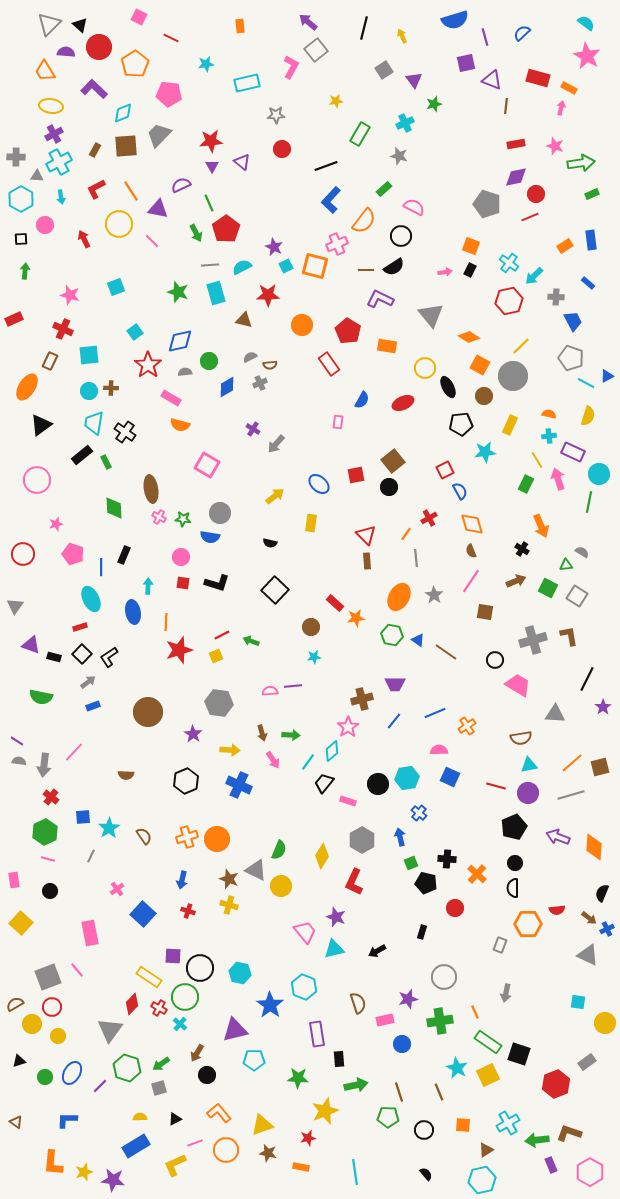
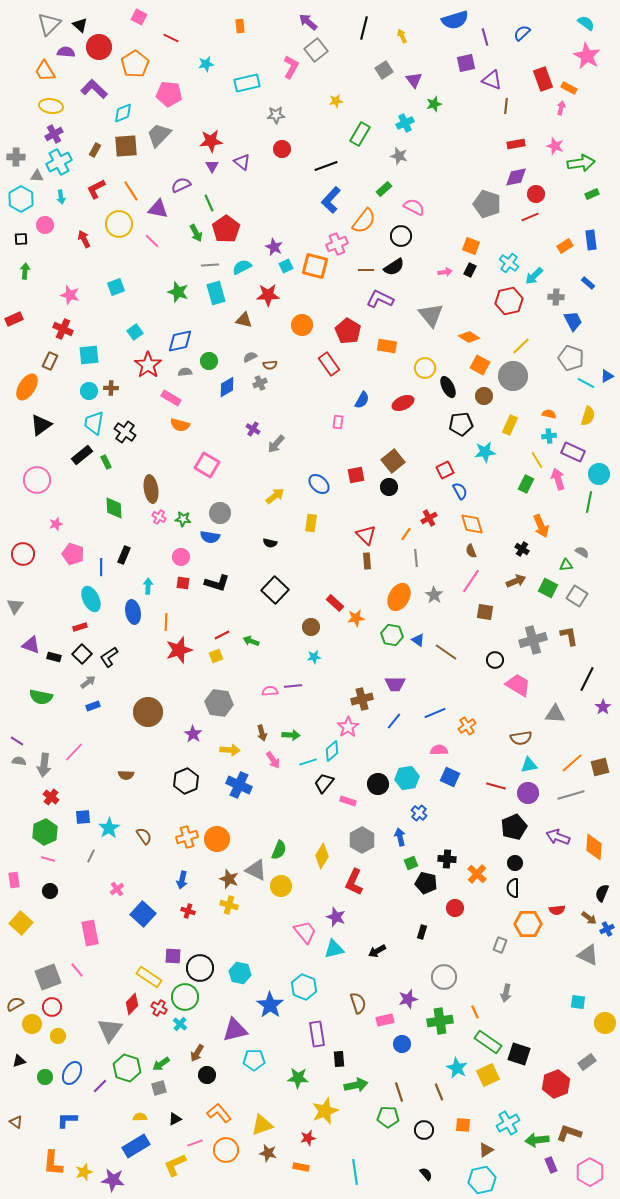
red rectangle at (538, 78): moved 5 px right, 1 px down; rotated 55 degrees clockwise
cyan line at (308, 762): rotated 36 degrees clockwise
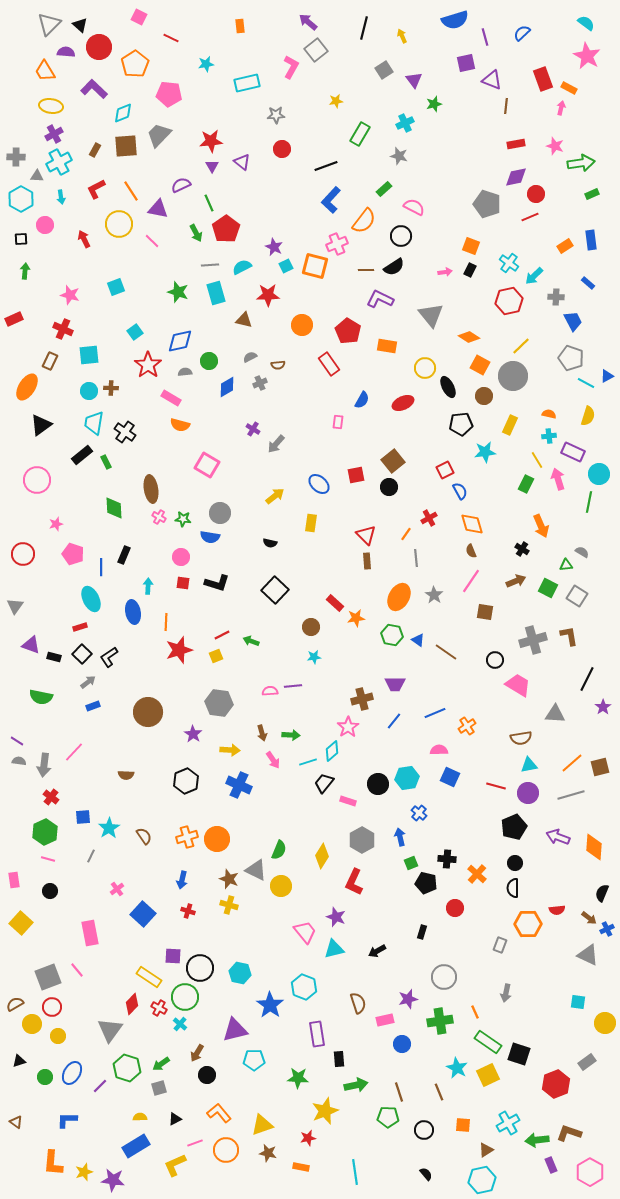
brown semicircle at (270, 365): moved 8 px right
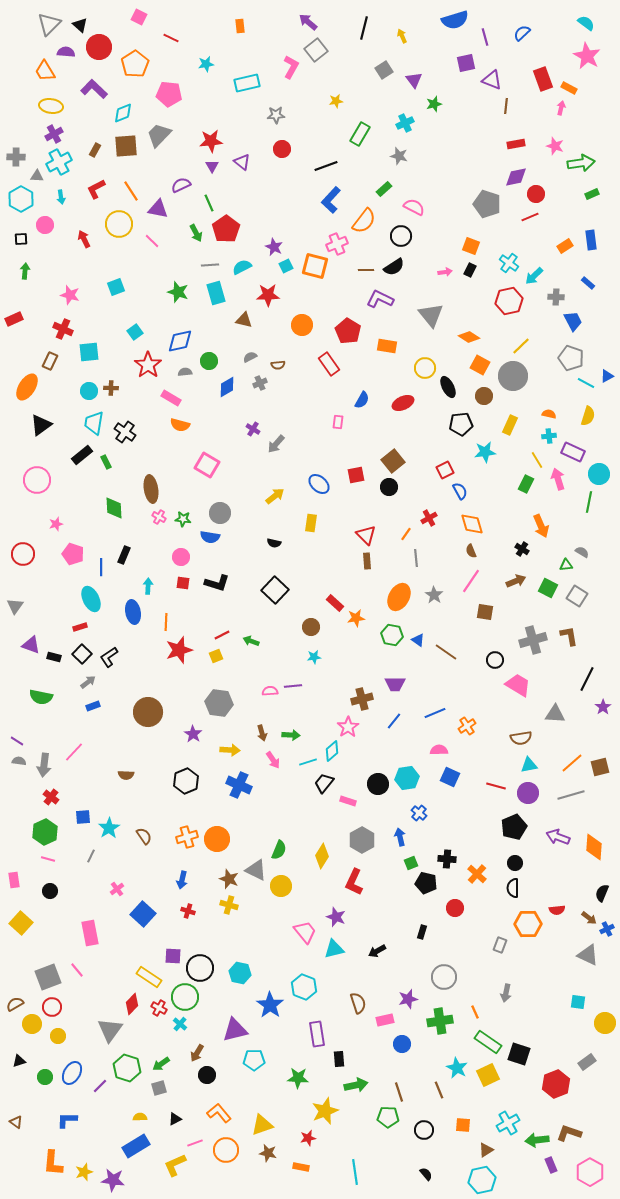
cyan square at (89, 355): moved 3 px up
black semicircle at (270, 543): moved 4 px right
brown line at (439, 1092): moved 2 px up
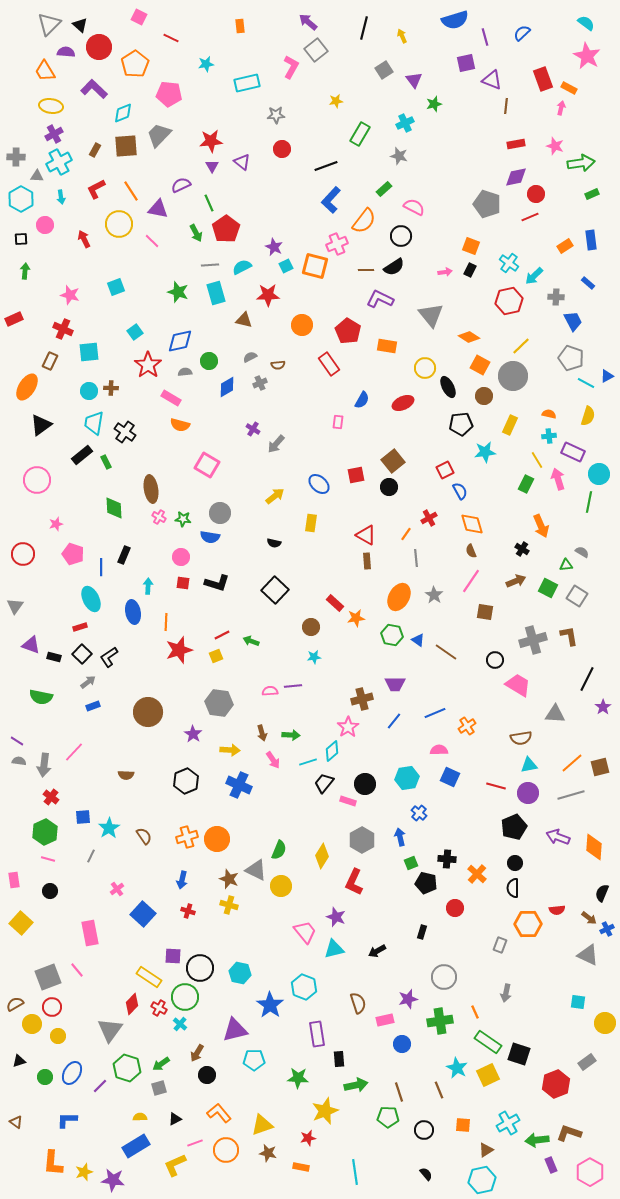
red triangle at (366, 535): rotated 15 degrees counterclockwise
black circle at (378, 784): moved 13 px left
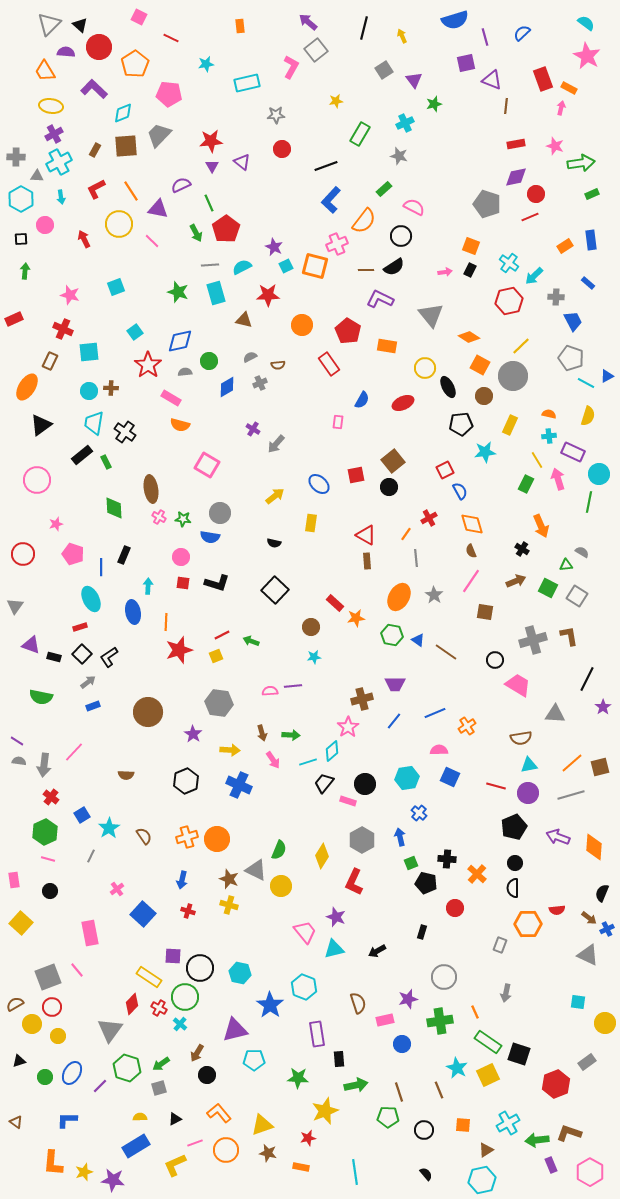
blue square at (83, 817): moved 1 px left, 2 px up; rotated 28 degrees counterclockwise
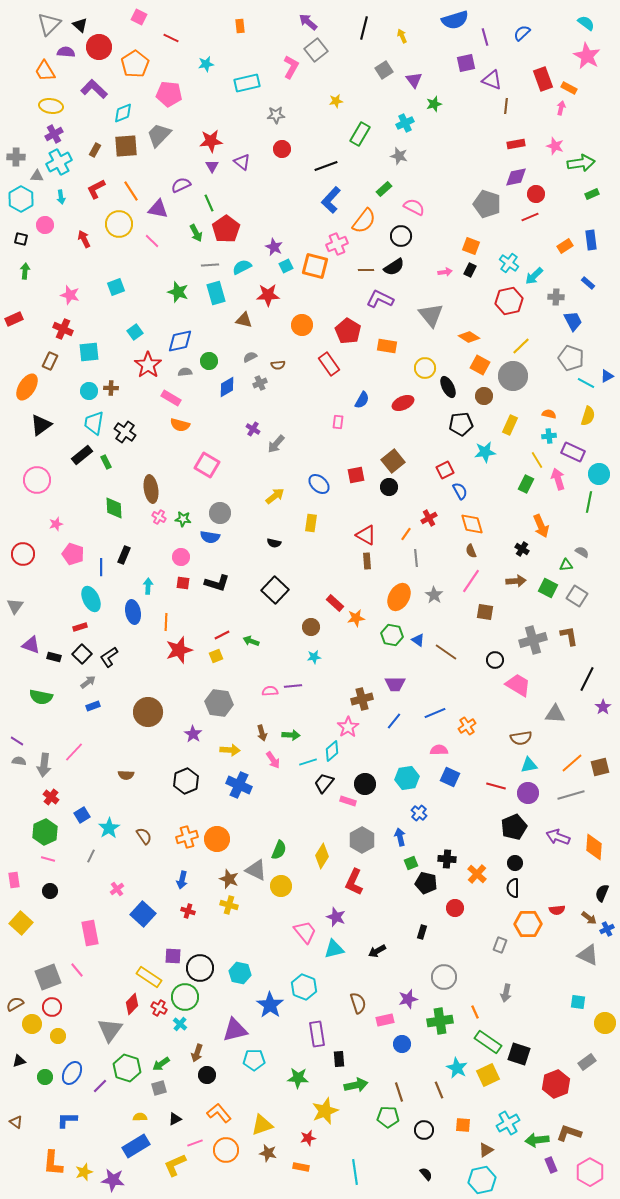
black square at (21, 239): rotated 16 degrees clockwise
brown arrow at (516, 581): rotated 18 degrees clockwise
brown arrow at (197, 1053): rotated 12 degrees counterclockwise
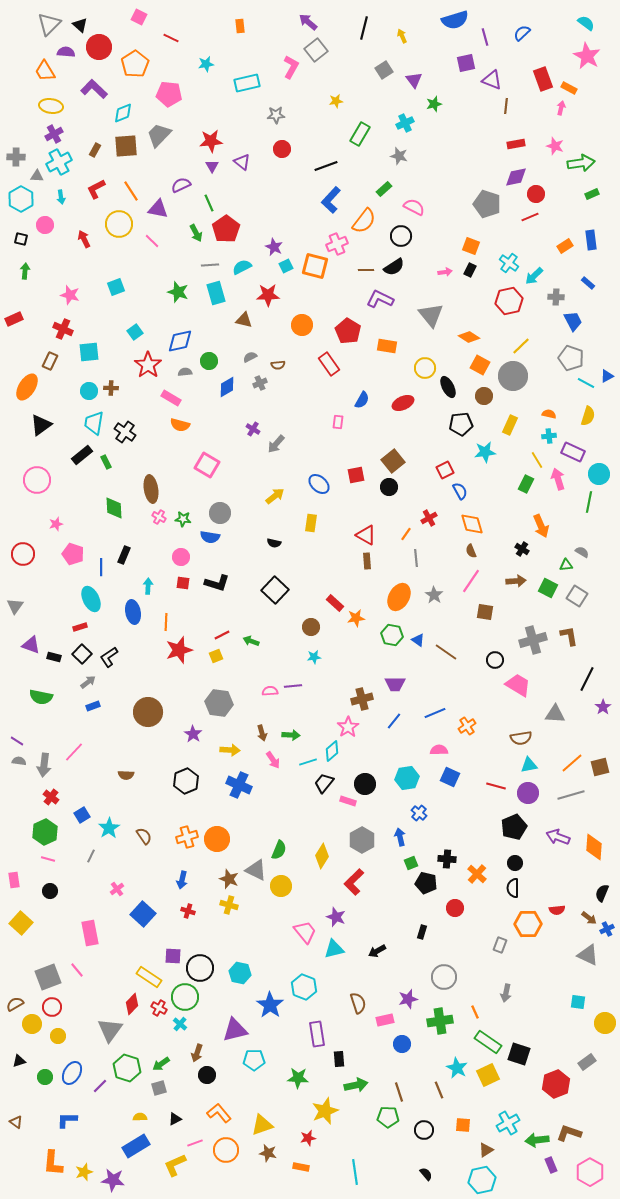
red L-shape at (354, 882): rotated 20 degrees clockwise
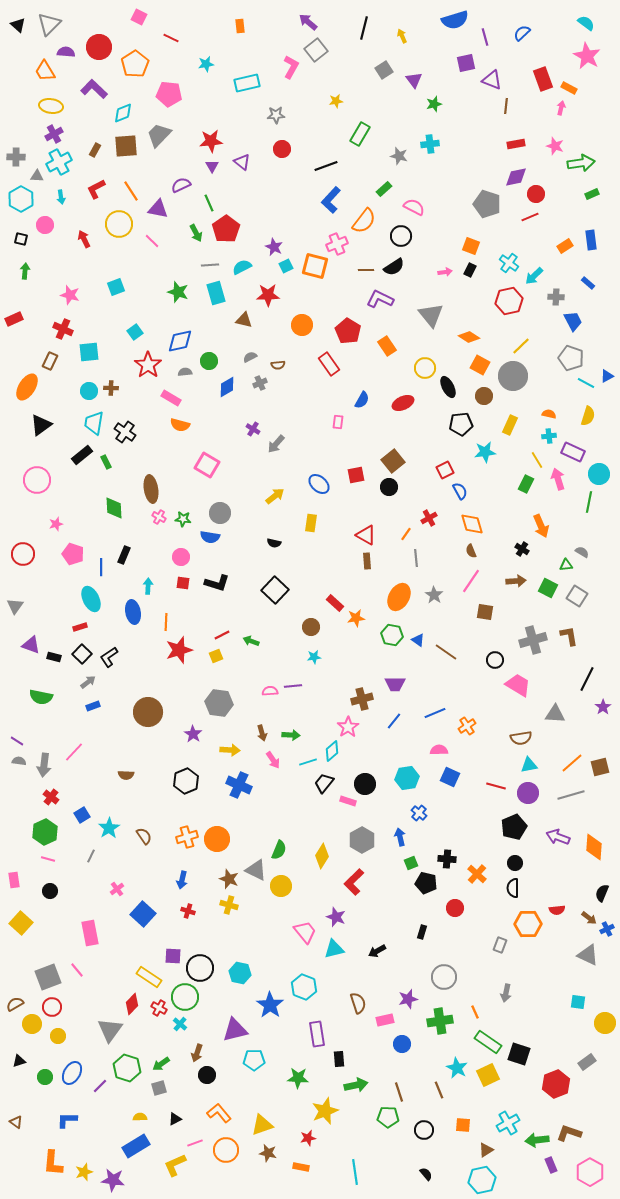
black triangle at (80, 25): moved 62 px left
cyan cross at (405, 123): moved 25 px right, 21 px down; rotated 18 degrees clockwise
orange rectangle at (387, 346): rotated 48 degrees clockwise
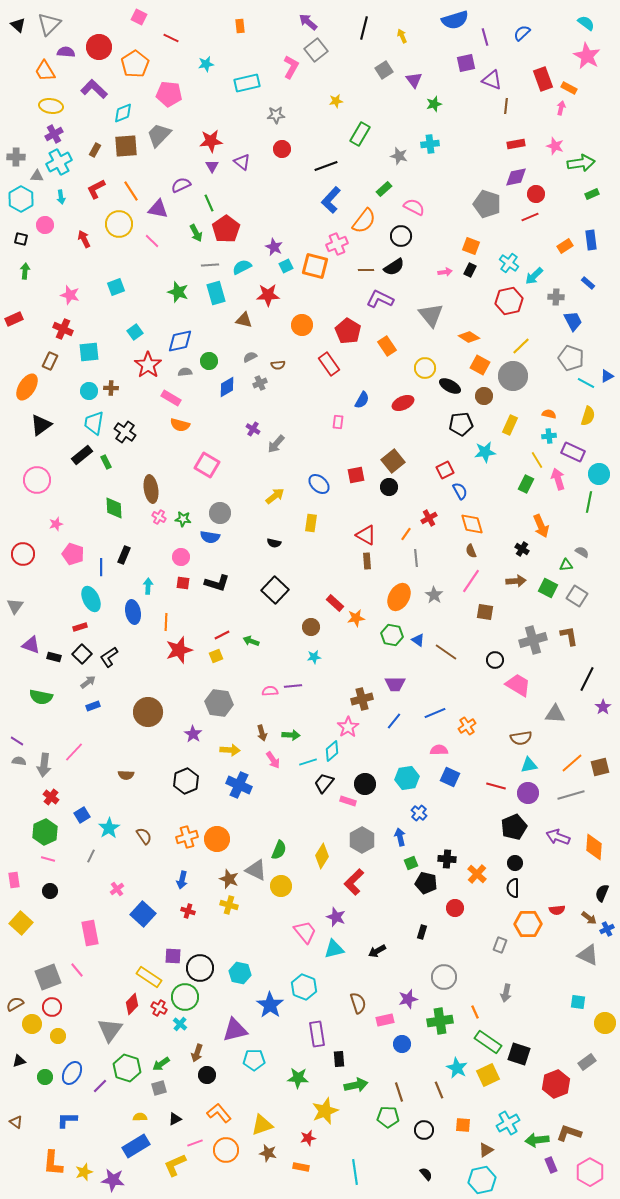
black ellipse at (448, 387): moved 2 px right, 1 px up; rotated 35 degrees counterclockwise
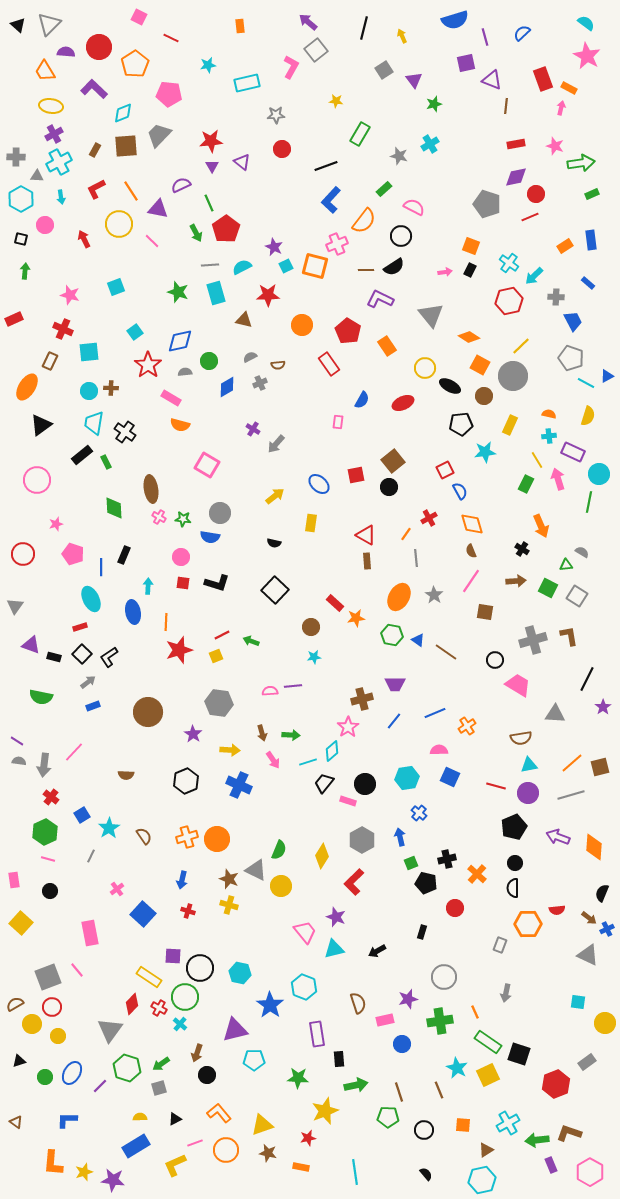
cyan star at (206, 64): moved 2 px right, 1 px down
yellow star at (336, 101): rotated 16 degrees clockwise
cyan cross at (430, 144): rotated 24 degrees counterclockwise
black cross at (447, 859): rotated 18 degrees counterclockwise
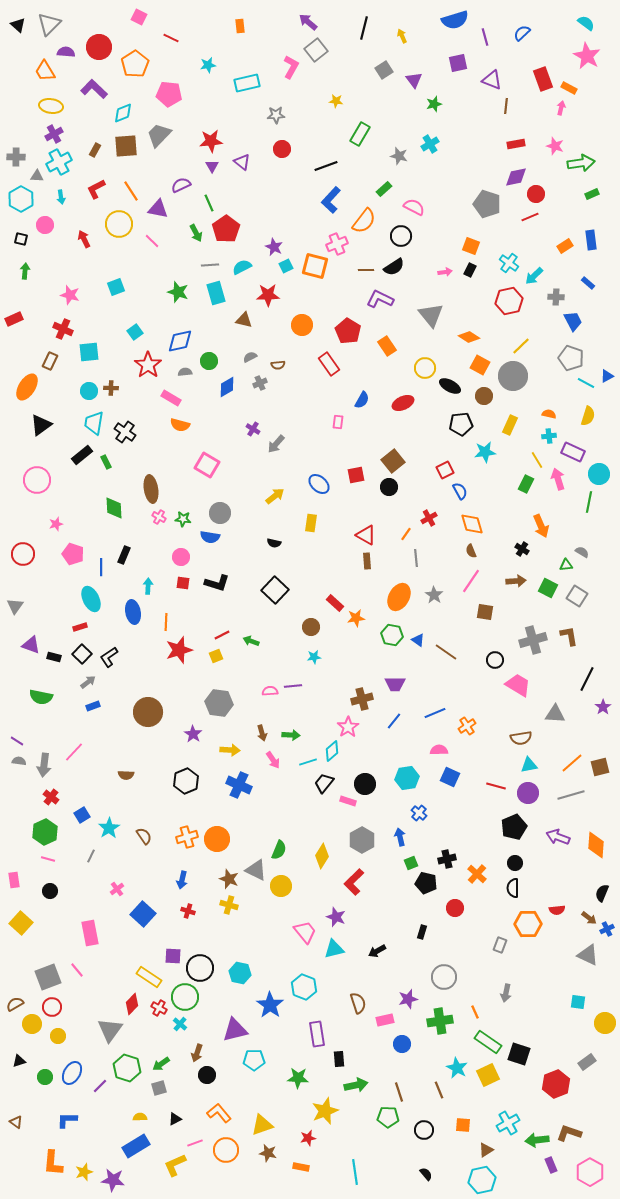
purple square at (466, 63): moved 8 px left
orange diamond at (594, 847): moved 2 px right, 2 px up
